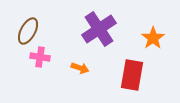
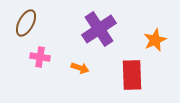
brown ellipse: moved 2 px left, 8 px up
orange star: moved 2 px right, 2 px down; rotated 10 degrees clockwise
red rectangle: rotated 12 degrees counterclockwise
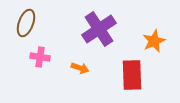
brown ellipse: rotated 8 degrees counterclockwise
orange star: moved 1 px left, 1 px down
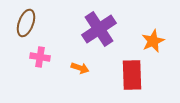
orange star: moved 1 px left
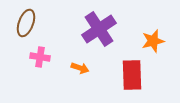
orange star: rotated 10 degrees clockwise
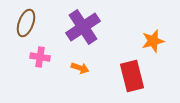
purple cross: moved 16 px left, 2 px up
red rectangle: moved 1 px down; rotated 12 degrees counterclockwise
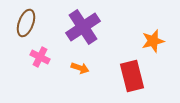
pink cross: rotated 18 degrees clockwise
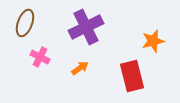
brown ellipse: moved 1 px left
purple cross: moved 3 px right; rotated 8 degrees clockwise
orange arrow: rotated 54 degrees counterclockwise
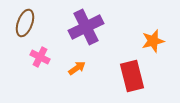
orange arrow: moved 3 px left
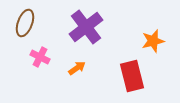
purple cross: rotated 12 degrees counterclockwise
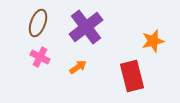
brown ellipse: moved 13 px right
orange arrow: moved 1 px right, 1 px up
